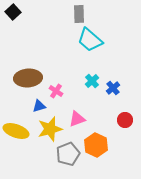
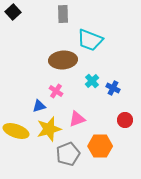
gray rectangle: moved 16 px left
cyan trapezoid: rotated 20 degrees counterclockwise
brown ellipse: moved 35 px right, 18 px up
blue cross: rotated 24 degrees counterclockwise
yellow star: moved 1 px left
orange hexagon: moved 4 px right, 1 px down; rotated 25 degrees counterclockwise
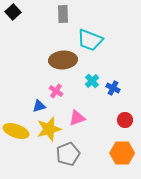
pink triangle: moved 1 px up
orange hexagon: moved 22 px right, 7 px down
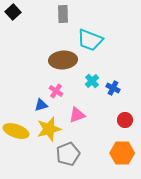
blue triangle: moved 2 px right, 1 px up
pink triangle: moved 3 px up
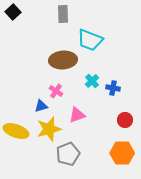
blue cross: rotated 16 degrees counterclockwise
blue triangle: moved 1 px down
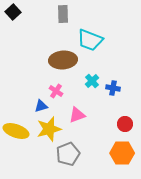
red circle: moved 4 px down
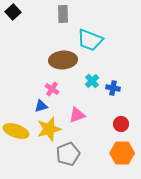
pink cross: moved 4 px left, 2 px up
red circle: moved 4 px left
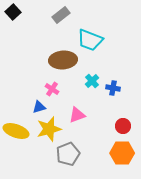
gray rectangle: moved 2 px left, 1 px down; rotated 54 degrees clockwise
blue triangle: moved 2 px left, 1 px down
red circle: moved 2 px right, 2 px down
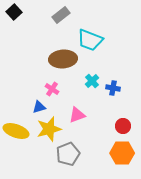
black square: moved 1 px right
brown ellipse: moved 1 px up
